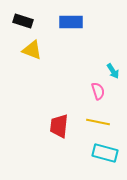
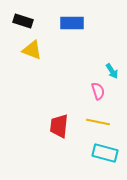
blue rectangle: moved 1 px right, 1 px down
cyan arrow: moved 1 px left
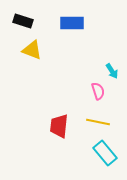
cyan rectangle: rotated 35 degrees clockwise
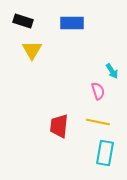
yellow triangle: rotated 40 degrees clockwise
cyan rectangle: rotated 50 degrees clockwise
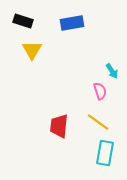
blue rectangle: rotated 10 degrees counterclockwise
pink semicircle: moved 2 px right
yellow line: rotated 25 degrees clockwise
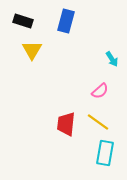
blue rectangle: moved 6 px left, 2 px up; rotated 65 degrees counterclockwise
cyan arrow: moved 12 px up
pink semicircle: rotated 66 degrees clockwise
red trapezoid: moved 7 px right, 2 px up
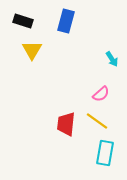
pink semicircle: moved 1 px right, 3 px down
yellow line: moved 1 px left, 1 px up
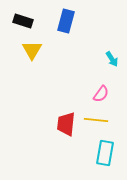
pink semicircle: rotated 12 degrees counterclockwise
yellow line: moved 1 px left, 1 px up; rotated 30 degrees counterclockwise
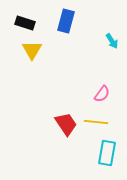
black rectangle: moved 2 px right, 2 px down
cyan arrow: moved 18 px up
pink semicircle: moved 1 px right
yellow line: moved 2 px down
red trapezoid: rotated 140 degrees clockwise
cyan rectangle: moved 2 px right
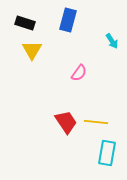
blue rectangle: moved 2 px right, 1 px up
pink semicircle: moved 23 px left, 21 px up
red trapezoid: moved 2 px up
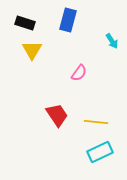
red trapezoid: moved 9 px left, 7 px up
cyan rectangle: moved 7 px left, 1 px up; rotated 55 degrees clockwise
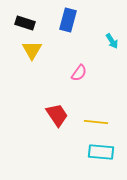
cyan rectangle: moved 1 px right; rotated 30 degrees clockwise
